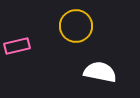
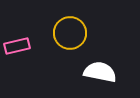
yellow circle: moved 6 px left, 7 px down
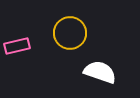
white semicircle: rotated 8 degrees clockwise
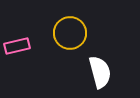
white semicircle: rotated 56 degrees clockwise
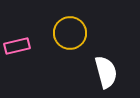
white semicircle: moved 6 px right
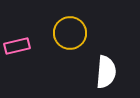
white semicircle: rotated 20 degrees clockwise
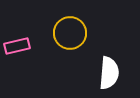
white semicircle: moved 3 px right, 1 px down
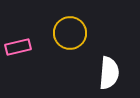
pink rectangle: moved 1 px right, 1 px down
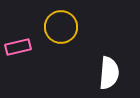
yellow circle: moved 9 px left, 6 px up
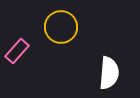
pink rectangle: moved 1 px left, 4 px down; rotated 35 degrees counterclockwise
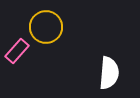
yellow circle: moved 15 px left
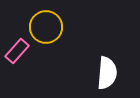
white semicircle: moved 2 px left
